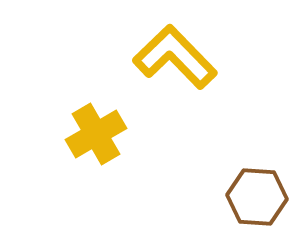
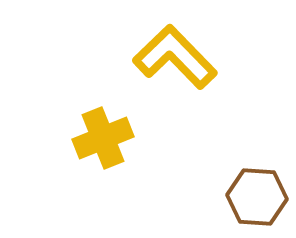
yellow cross: moved 7 px right, 4 px down; rotated 8 degrees clockwise
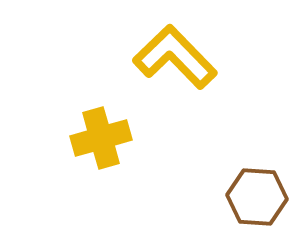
yellow cross: moved 2 px left; rotated 6 degrees clockwise
